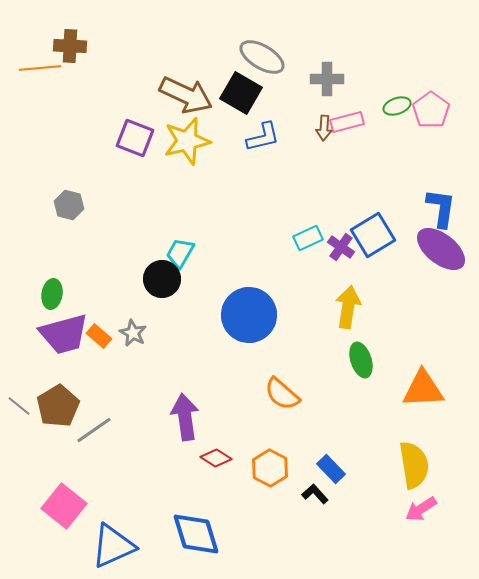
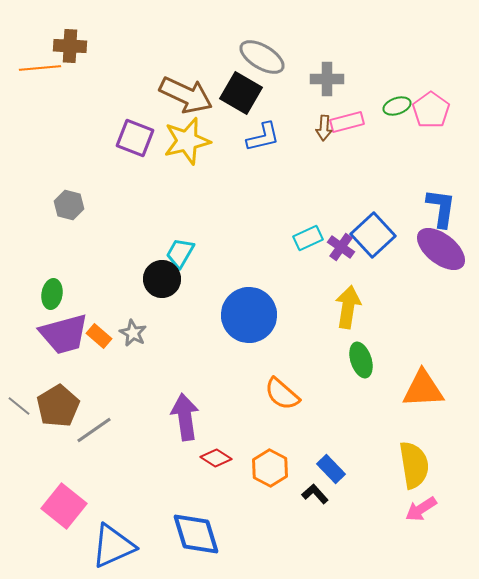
blue square at (373, 235): rotated 12 degrees counterclockwise
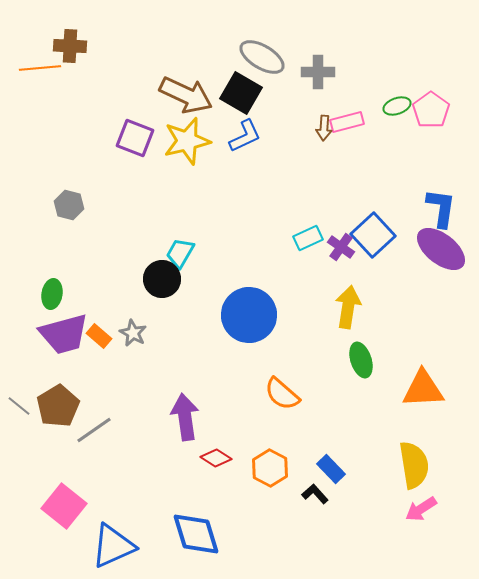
gray cross at (327, 79): moved 9 px left, 7 px up
blue L-shape at (263, 137): moved 18 px left, 1 px up; rotated 12 degrees counterclockwise
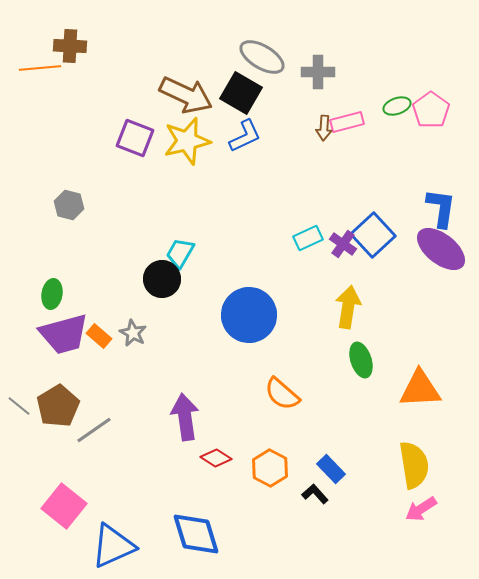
purple cross at (341, 247): moved 2 px right, 3 px up
orange triangle at (423, 389): moved 3 px left
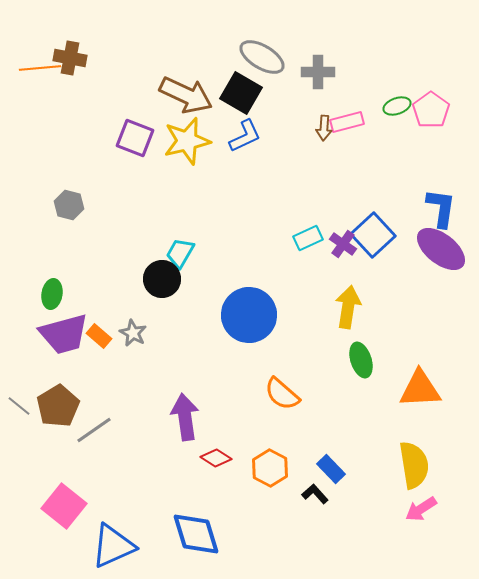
brown cross at (70, 46): moved 12 px down; rotated 8 degrees clockwise
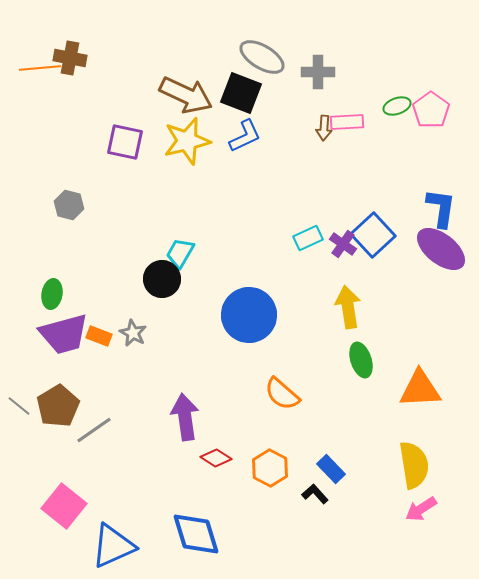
black square at (241, 93): rotated 9 degrees counterclockwise
pink rectangle at (347, 122): rotated 12 degrees clockwise
purple square at (135, 138): moved 10 px left, 4 px down; rotated 9 degrees counterclockwise
yellow arrow at (348, 307): rotated 18 degrees counterclockwise
orange rectangle at (99, 336): rotated 20 degrees counterclockwise
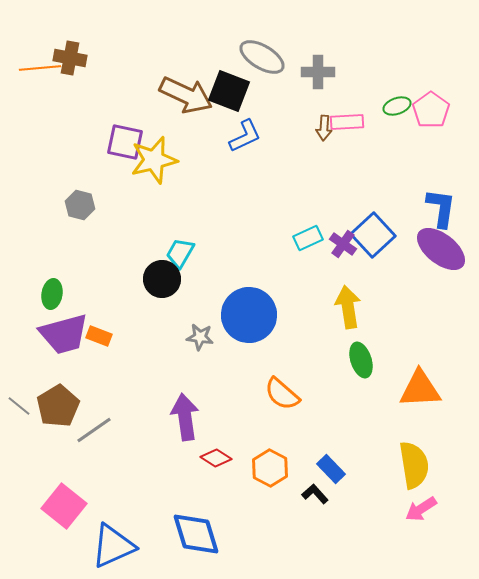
black square at (241, 93): moved 12 px left, 2 px up
yellow star at (187, 141): moved 33 px left, 19 px down
gray hexagon at (69, 205): moved 11 px right
gray star at (133, 333): moved 67 px right, 4 px down; rotated 20 degrees counterclockwise
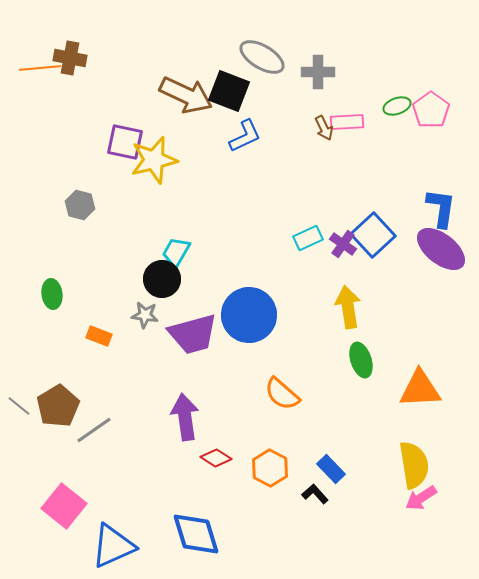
brown arrow at (324, 128): rotated 30 degrees counterclockwise
cyan trapezoid at (180, 253): moved 4 px left, 1 px up
green ellipse at (52, 294): rotated 16 degrees counterclockwise
purple trapezoid at (64, 334): moved 129 px right
gray star at (200, 337): moved 55 px left, 22 px up
pink arrow at (421, 509): moved 11 px up
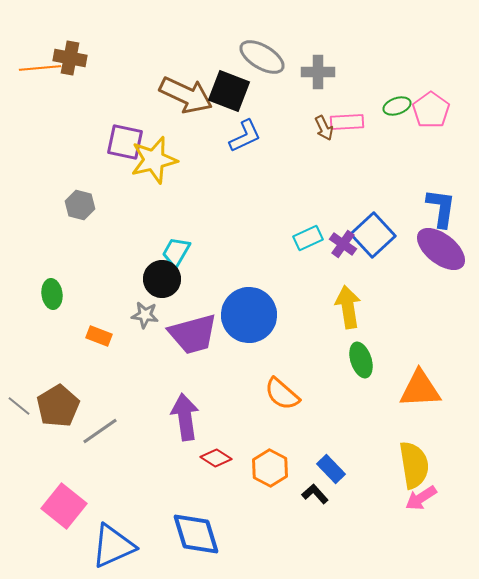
gray line at (94, 430): moved 6 px right, 1 px down
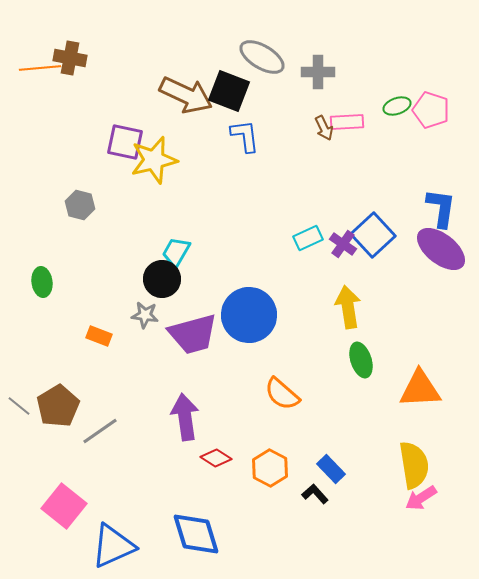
pink pentagon at (431, 110): rotated 18 degrees counterclockwise
blue L-shape at (245, 136): rotated 72 degrees counterclockwise
green ellipse at (52, 294): moved 10 px left, 12 px up
